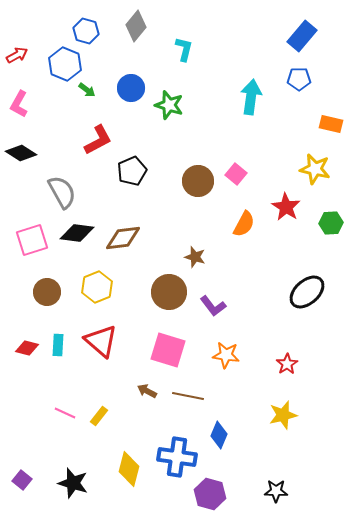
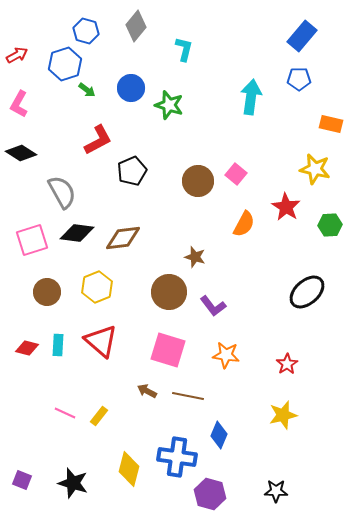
blue hexagon at (65, 64): rotated 20 degrees clockwise
green hexagon at (331, 223): moved 1 px left, 2 px down
purple square at (22, 480): rotated 18 degrees counterclockwise
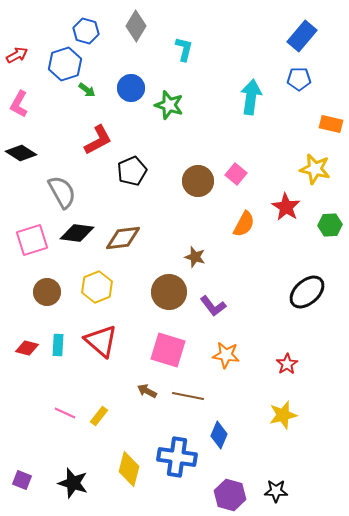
gray diamond at (136, 26): rotated 8 degrees counterclockwise
purple hexagon at (210, 494): moved 20 px right, 1 px down
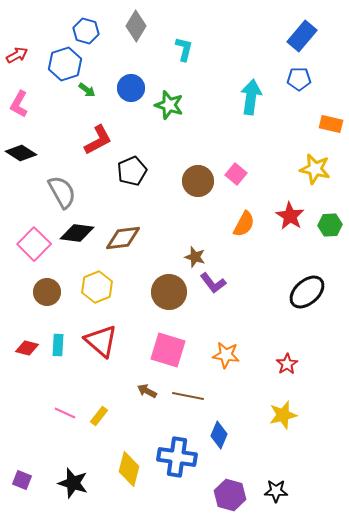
red star at (286, 207): moved 4 px right, 9 px down
pink square at (32, 240): moved 2 px right, 4 px down; rotated 28 degrees counterclockwise
purple L-shape at (213, 306): moved 23 px up
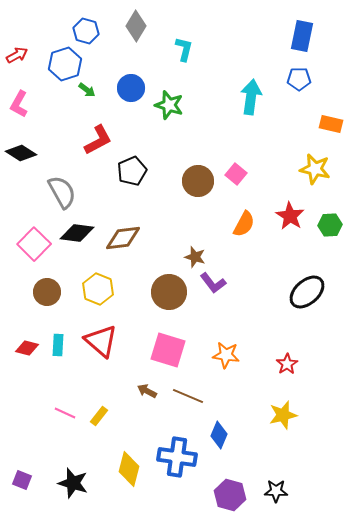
blue rectangle at (302, 36): rotated 28 degrees counterclockwise
yellow hexagon at (97, 287): moved 1 px right, 2 px down; rotated 16 degrees counterclockwise
brown line at (188, 396): rotated 12 degrees clockwise
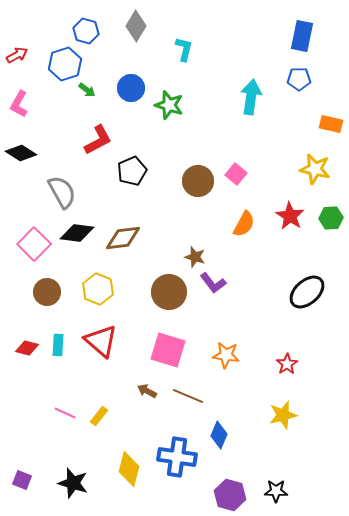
green hexagon at (330, 225): moved 1 px right, 7 px up
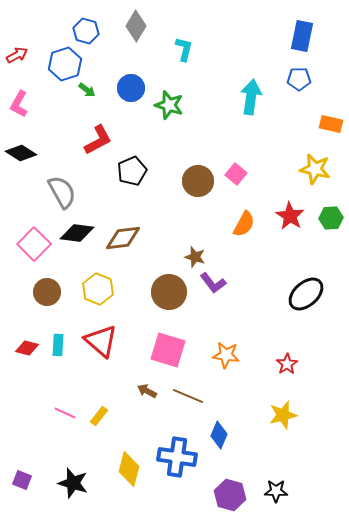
black ellipse at (307, 292): moved 1 px left, 2 px down
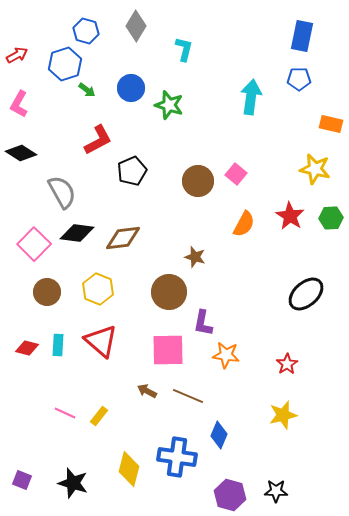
purple L-shape at (213, 283): moved 10 px left, 40 px down; rotated 48 degrees clockwise
pink square at (168, 350): rotated 18 degrees counterclockwise
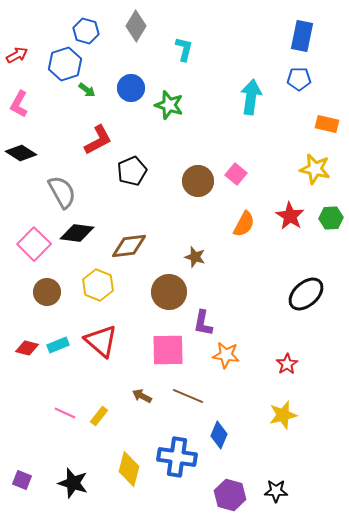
orange rectangle at (331, 124): moved 4 px left
brown diamond at (123, 238): moved 6 px right, 8 px down
yellow hexagon at (98, 289): moved 4 px up
cyan rectangle at (58, 345): rotated 65 degrees clockwise
brown arrow at (147, 391): moved 5 px left, 5 px down
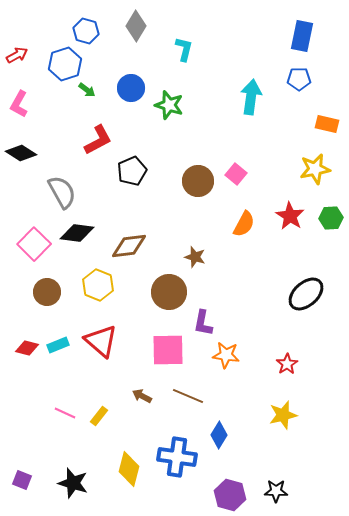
yellow star at (315, 169): rotated 24 degrees counterclockwise
blue diamond at (219, 435): rotated 8 degrees clockwise
